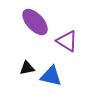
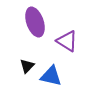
purple ellipse: rotated 24 degrees clockwise
black triangle: moved 2 px up; rotated 35 degrees counterclockwise
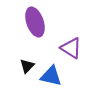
purple triangle: moved 4 px right, 7 px down
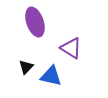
black triangle: moved 1 px left, 1 px down
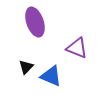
purple triangle: moved 6 px right; rotated 10 degrees counterclockwise
blue triangle: rotated 10 degrees clockwise
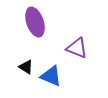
black triangle: rotated 42 degrees counterclockwise
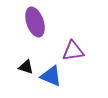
purple triangle: moved 4 px left, 3 px down; rotated 30 degrees counterclockwise
black triangle: rotated 14 degrees counterclockwise
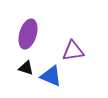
purple ellipse: moved 7 px left, 12 px down; rotated 36 degrees clockwise
black triangle: moved 1 px down
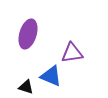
purple triangle: moved 1 px left, 2 px down
black triangle: moved 19 px down
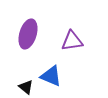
purple triangle: moved 12 px up
black triangle: rotated 21 degrees clockwise
